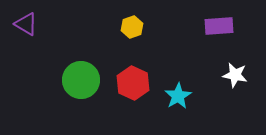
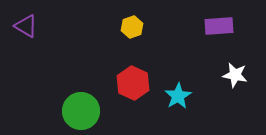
purple triangle: moved 2 px down
green circle: moved 31 px down
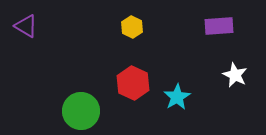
yellow hexagon: rotated 15 degrees counterclockwise
white star: rotated 15 degrees clockwise
cyan star: moved 1 px left, 1 px down
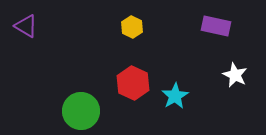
purple rectangle: moved 3 px left; rotated 16 degrees clockwise
cyan star: moved 2 px left, 1 px up
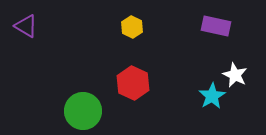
cyan star: moved 37 px right
green circle: moved 2 px right
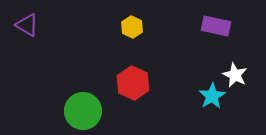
purple triangle: moved 1 px right, 1 px up
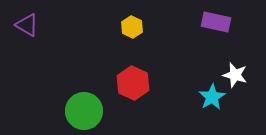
purple rectangle: moved 4 px up
white star: rotated 10 degrees counterclockwise
cyan star: moved 1 px down
green circle: moved 1 px right
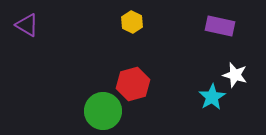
purple rectangle: moved 4 px right, 4 px down
yellow hexagon: moved 5 px up
red hexagon: moved 1 px down; rotated 20 degrees clockwise
green circle: moved 19 px right
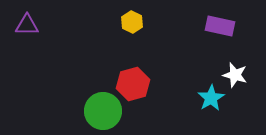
purple triangle: rotated 30 degrees counterclockwise
cyan star: moved 1 px left, 1 px down
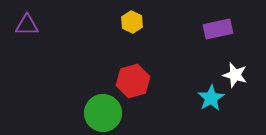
purple rectangle: moved 2 px left, 3 px down; rotated 24 degrees counterclockwise
red hexagon: moved 3 px up
green circle: moved 2 px down
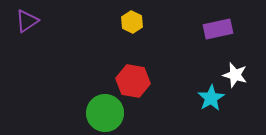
purple triangle: moved 4 px up; rotated 35 degrees counterclockwise
red hexagon: rotated 24 degrees clockwise
green circle: moved 2 px right
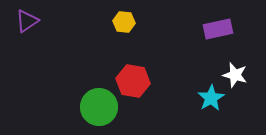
yellow hexagon: moved 8 px left; rotated 20 degrees counterclockwise
green circle: moved 6 px left, 6 px up
